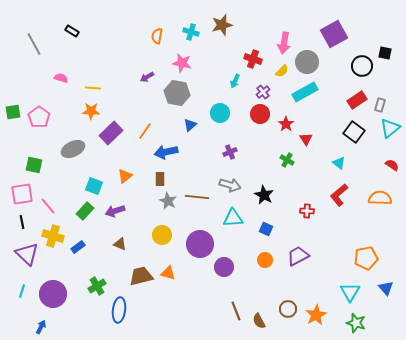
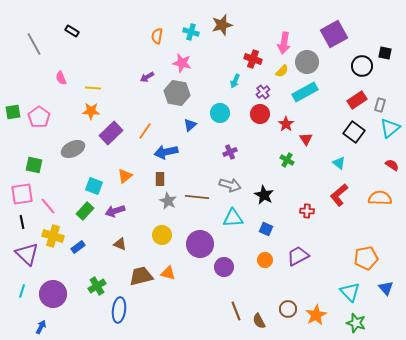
pink semicircle at (61, 78): rotated 128 degrees counterclockwise
cyan triangle at (350, 292): rotated 15 degrees counterclockwise
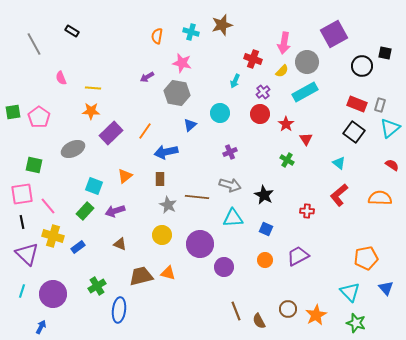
red rectangle at (357, 100): moved 4 px down; rotated 54 degrees clockwise
gray star at (168, 201): moved 4 px down
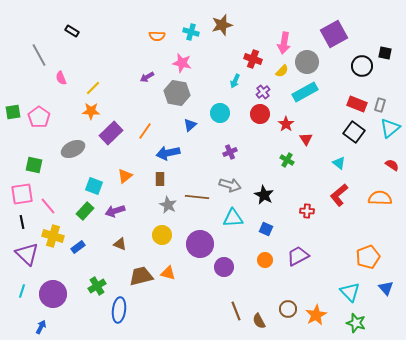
orange semicircle at (157, 36): rotated 98 degrees counterclockwise
gray line at (34, 44): moved 5 px right, 11 px down
yellow line at (93, 88): rotated 49 degrees counterclockwise
blue arrow at (166, 152): moved 2 px right, 1 px down
orange pentagon at (366, 258): moved 2 px right, 1 px up; rotated 10 degrees counterclockwise
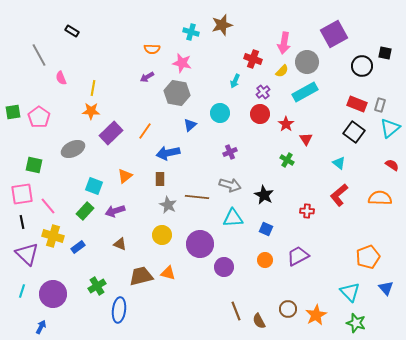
orange semicircle at (157, 36): moved 5 px left, 13 px down
yellow line at (93, 88): rotated 35 degrees counterclockwise
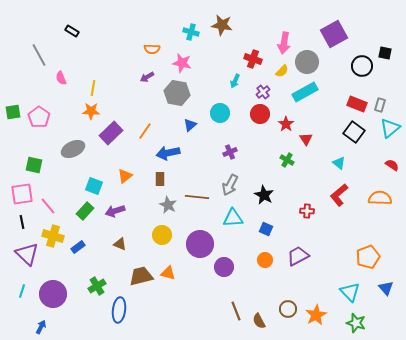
brown star at (222, 25): rotated 25 degrees clockwise
gray arrow at (230, 185): rotated 100 degrees clockwise
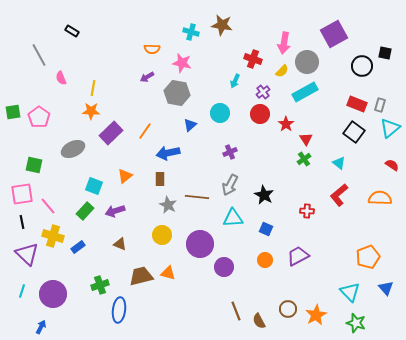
green cross at (287, 160): moved 17 px right, 1 px up; rotated 24 degrees clockwise
green cross at (97, 286): moved 3 px right, 1 px up; rotated 12 degrees clockwise
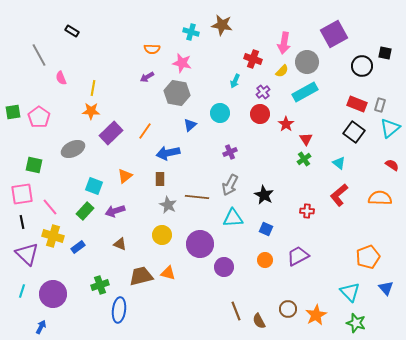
pink line at (48, 206): moved 2 px right, 1 px down
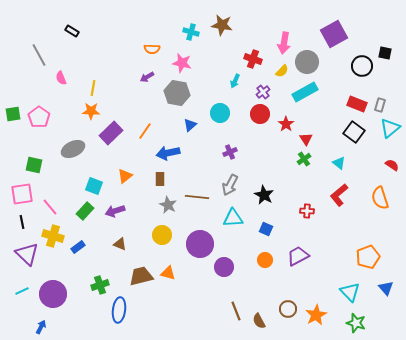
green square at (13, 112): moved 2 px down
orange semicircle at (380, 198): rotated 110 degrees counterclockwise
cyan line at (22, 291): rotated 48 degrees clockwise
